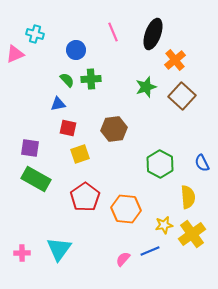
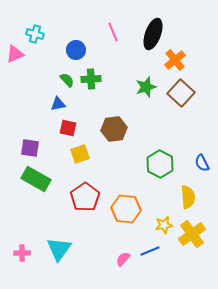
brown square: moved 1 px left, 3 px up
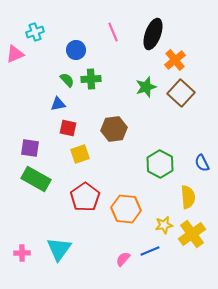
cyan cross: moved 2 px up; rotated 36 degrees counterclockwise
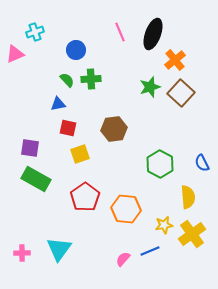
pink line: moved 7 px right
green star: moved 4 px right
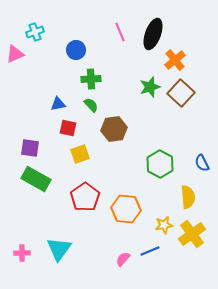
green semicircle: moved 24 px right, 25 px down
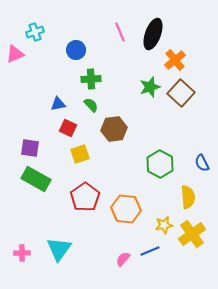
red square: rotated 12 degrees clockwise
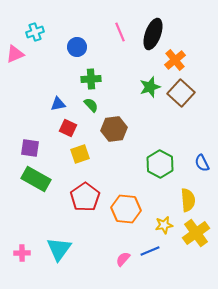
blue circle: moved 1 px right, 3 px up
yellow semicircle: moved 3 px down
yellow cross: moved 4 px right, 1 px up
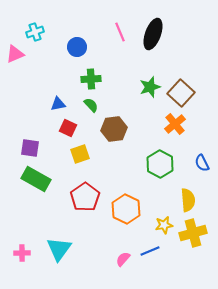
orange cross: moved 64 px down
orange hexagon: rotated 20 degrees clockwise
yellow cross: moved 3 px left; rotated 20 degrees clockwise
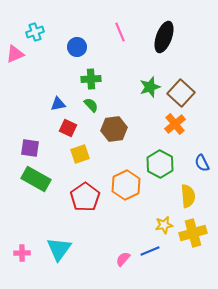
black ellipse: moved 11 px right, 3 px down
yellow semicircle: moved 4 px up
orange hexagon: moved 24 px up; rotated 8 degrees clockwise
